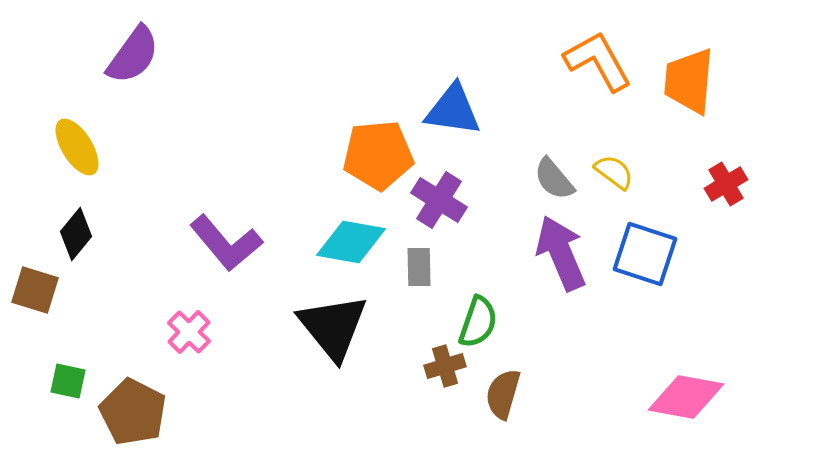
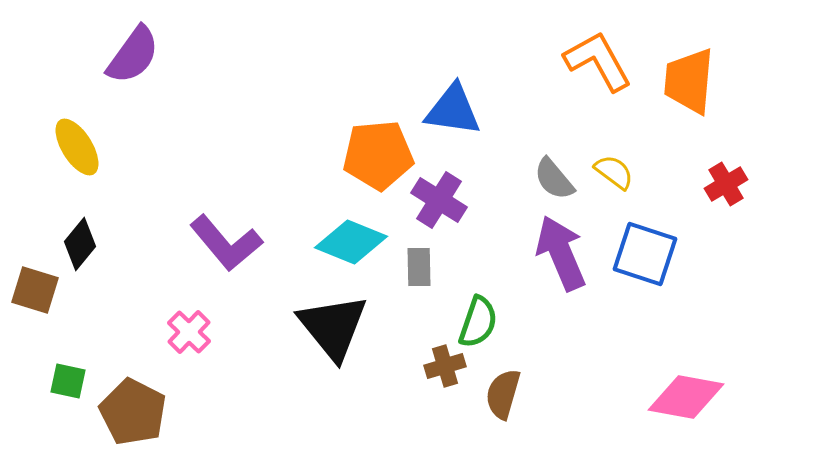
black diamond: moved 4 px right, 10 px down
cyan diamond: rotated 12 degrees clockwise
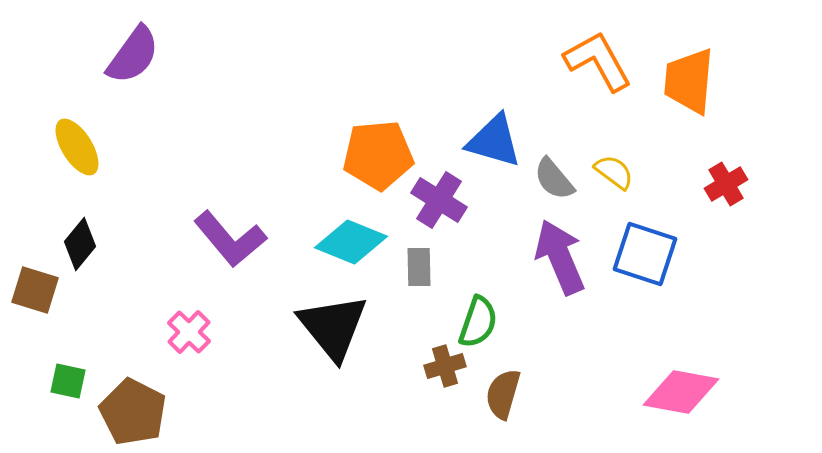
blue triangle: moved 41 px right, 31 px down; rotated 8 degrees clockwise
purple L-shape: moved 4 px right, 4 px up
purple arrow: moved 1 px left, 4 px down
pink diamond: moved 5 px left, 5 px up
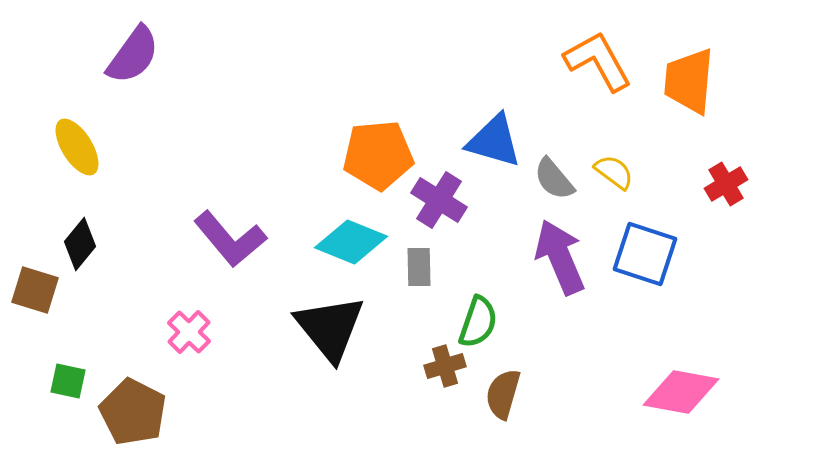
black triangle: moved 3 px left, 1 px down
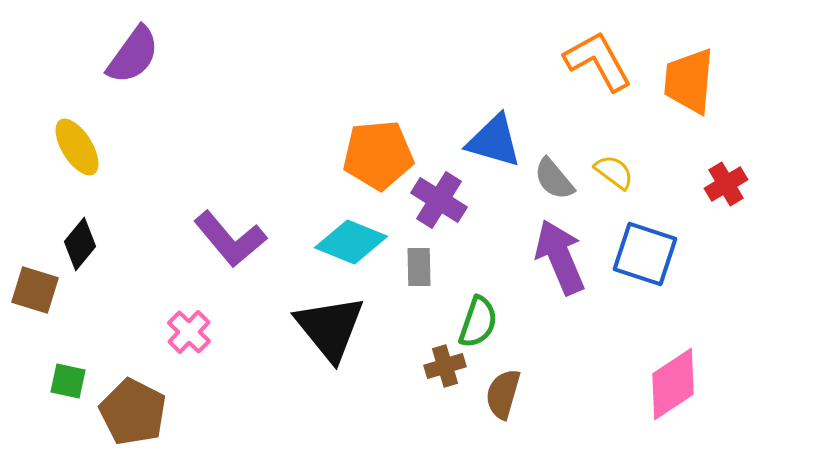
pink diamond: moved 8 px left, 8 px up; rotated 44 degrees counterclockwise
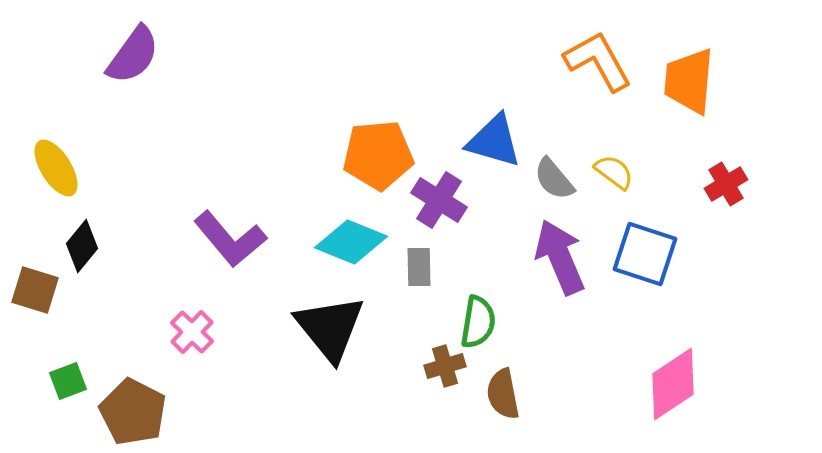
yellow ellipse: moved 21 px left, 21 px down
black diamond: moved 2 px right, 2 px down
green semicircle: rotated 10 degrees counterclockwise
pink cross: moved 3 px right
green square: rotated 33 degrees counterclockwise
brown semicircle: rotated 27 degrees counterclockwise
